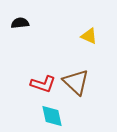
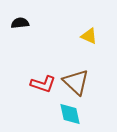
cyan diamond: moved 18 px right, 2 px up
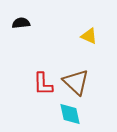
black semicircle: moved 1 px right
red L-shape: rotated 70 degrees clockwise
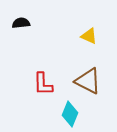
brown triangle: moved 12 px right, 1 px up; rotated 16 degrees counterclockwise
cyan diamond: rotated 35 degrees clockwise
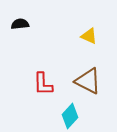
black semicircle: moved 1 px left, 1 px down
cyan diamond: moved 2 px down; rotated 20 degrees clockwise
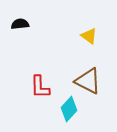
yellow triangle: rotated 12 degrees clockwise
red L-shape: moved 3 px left, 3 px down
cyan diamond: moved 1 px left, 7 px up
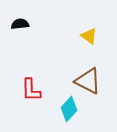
red L-shape: moved 9 px left, 3 px down
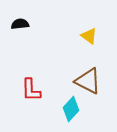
cyan diamond: moved 2 px right
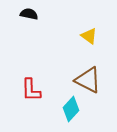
black semicircle: moved 9 px right, 10 px up; rotated 18 degrees clockwise
brown triangle: moved 1 px up
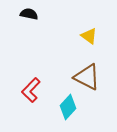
brown triangle: moved 1 px left, 3 px up
red L-shape: rotated 45 degrees clockwise
cyan diamond: moved 3 px left, 2 px up
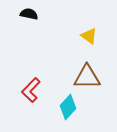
brown triangle: rotated 28 degrees counterclockwise
